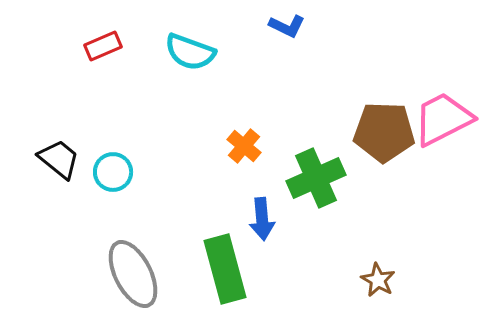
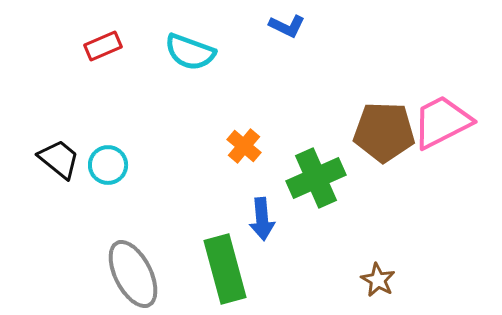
pink trapezoid: moved 1 px left, 3 px down
cyan circle: moved 5 px left, 7 px up
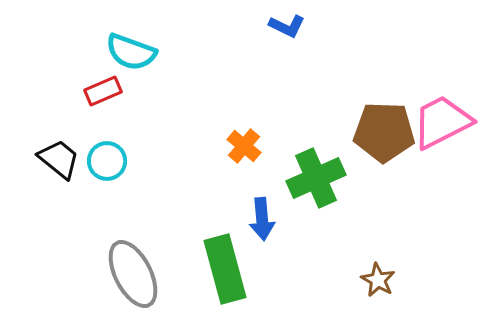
red rectangle: moved 45 px down
cyan semicircle: moved 59 px left
cyan circle: moved 1 px left, 4 px up
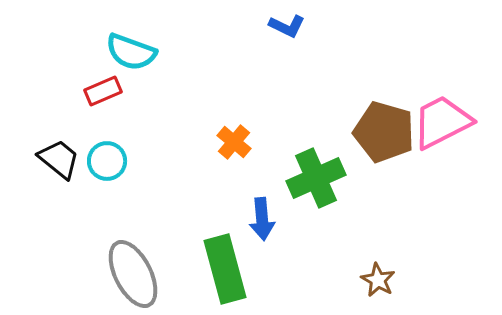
brown pentagon: rotated 14 degrees clockwise
orange cross: moved 10 px left, 4 px up
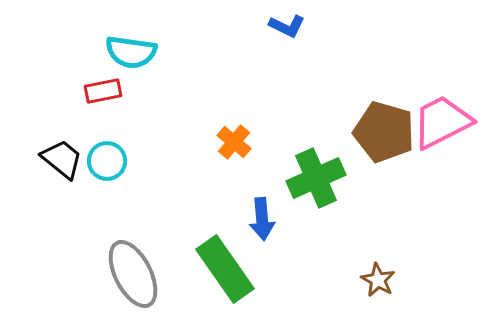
cyan semicircle: rotated 12 degrees counterclockwise
red rectangle: rotated 12 degrees clockwise
black trapezoid: moved 3 px right
green rectangle: rotated 20 degrees counterclockwise
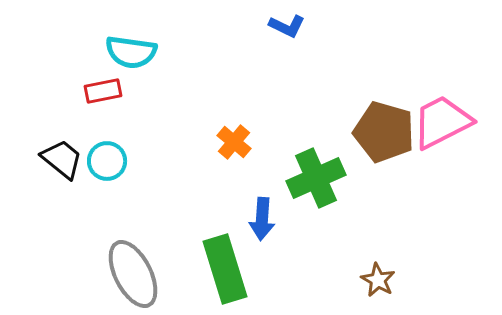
blue arrow: rotated 9 degrees clockwise
green rectangle: rotated 18 degrees clockwise
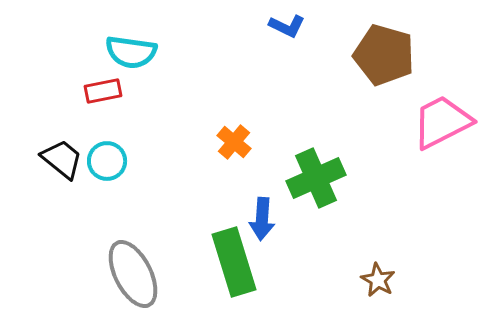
brown pentagon: moved 77 px up
green rectangle: moved 9 px right, 7 px up
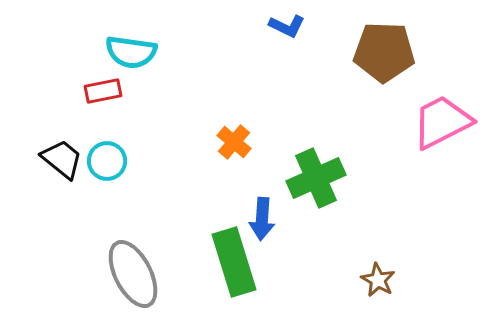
brown pentagon: moved 3 px up; rotated 14 degrees counterclockwise
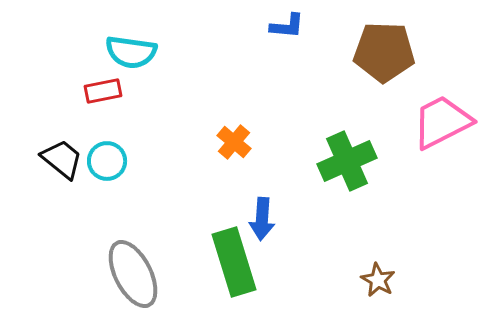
blue L-shape: rotated 21 degrees counterclockwise
green cross: moved 31 px right, 17 px up
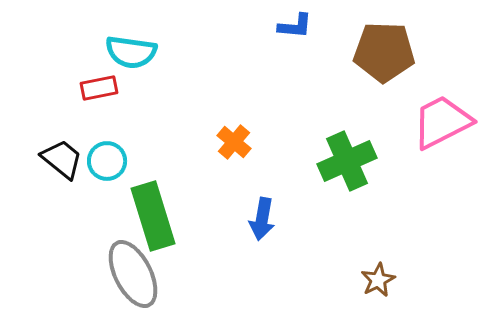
blue L-shape: moved 8 px right
red rectangle: moved 4 px left, 3 px up
blue arrow: rotated 6 degrees clockwise
green rectangle: moved 81 px left, 46 px up
brown star: rotated 16 degrees clockwise
